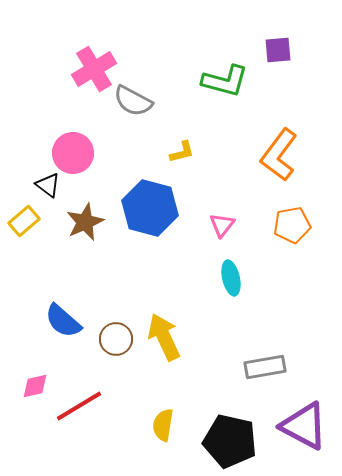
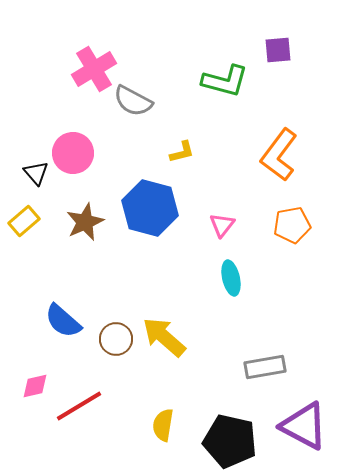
black triangle: moved 12 px left, 12 px up; rotated 12 degrees clockwise
yellow arrow: rotated 24 degrees counterclockwise
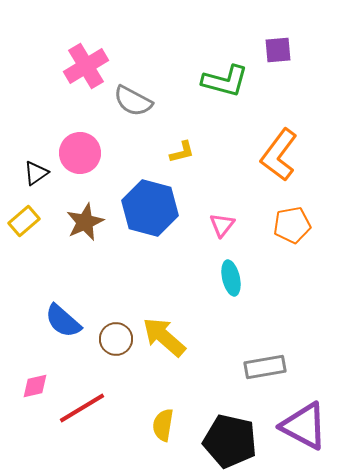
pink cross: moved 8 px left, 3 px up
pink circle: moved 7 px right
black triangle: rotated 36 degrees clockwise
red line: moved 3 px right, 2 px down
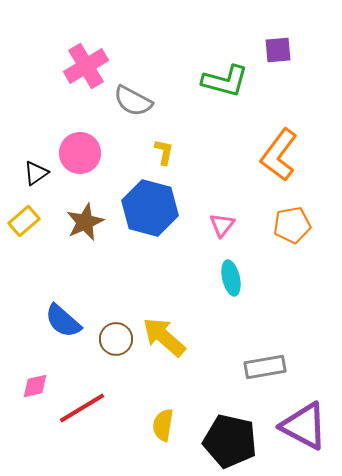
yellow L-shape: moved 18 px left; rotated 64 degrees counterclockwise
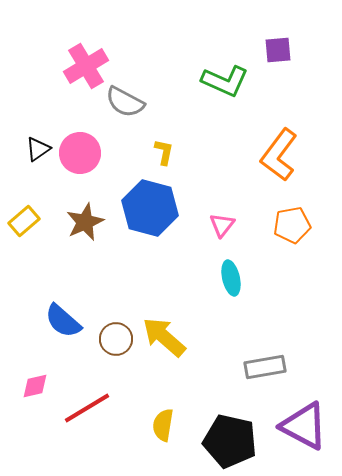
green L-shape: rotated 9 degrees clockwise
gray semicircle: moved 8 px left, 1 px down
black triangle: moved 2 px right, 24 px up
red line: moved 5 px right
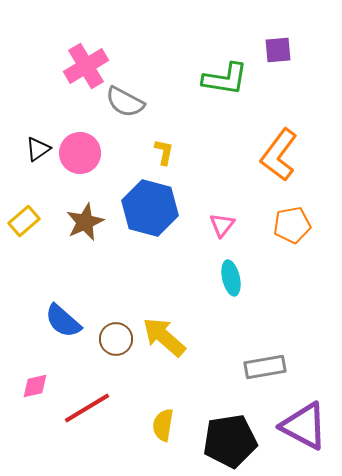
green L-shape: moved 2 px up; rotated 15 degrees counterclockwise
black pentagon: rotated 22 degrees counterclockwise
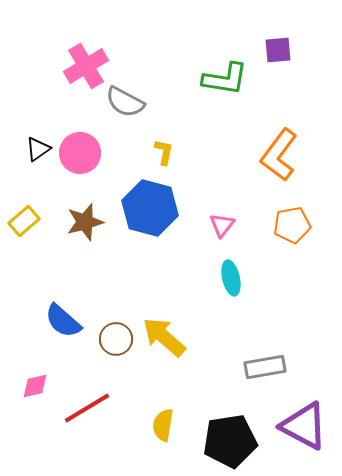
brown star: rotated 9 degrees clockwise
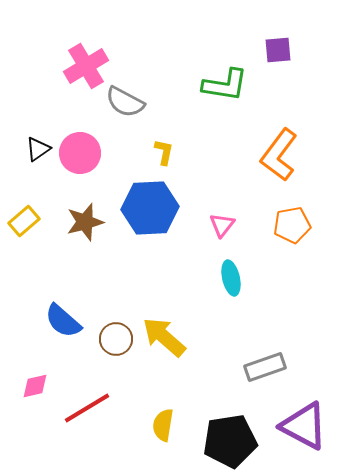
green L-shape: moved 6 px down
blue hexagon: rotated 18 degrees counterclockwise
gray rectangle: rotated 9 degrees counterclockwise
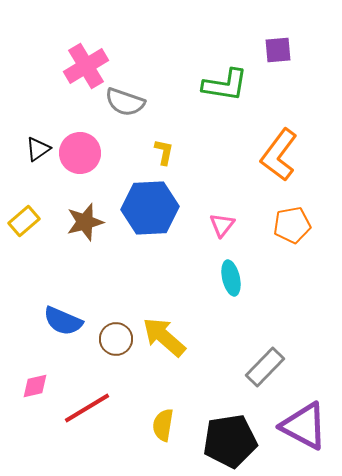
gray semicircle: rotated 9 degrees counterclockwise
blue semicircle: rotated 18 degrees counterclockwise
gray rectangle: rotated 27 degrees counterclockwise
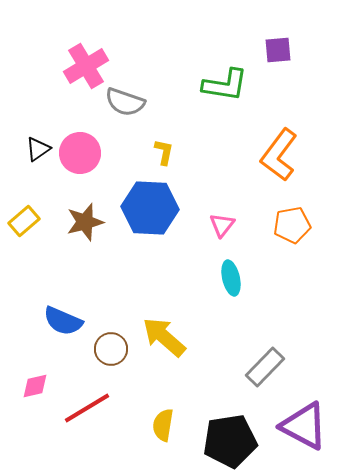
blue hexagon: rotated 6 degrees clockwise
brown circle: moved 5 px left, 10 px down
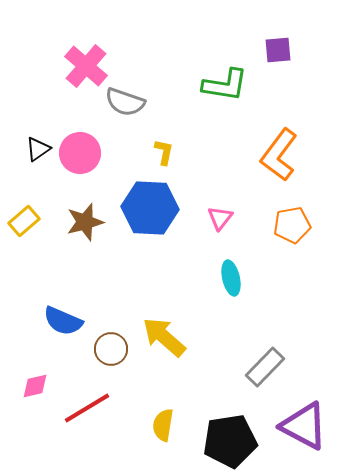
pink cross: rotated 18 degrees counterclockwise
pink triangle: moved 2 px left, 7 px up
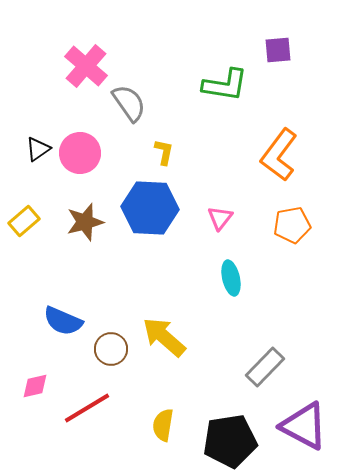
gray semicircle: moved 4 px right, 1 px down; rotated 144 degrees counterclockwise
